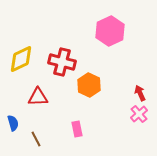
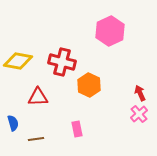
yellow diamond: moved 3 px left, 2 px down; rotated 36 degrees clockwise
brown line: rotated 70 degrees counterclockwise
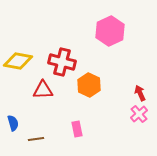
red triangle: moved 5 px right, 7 px up
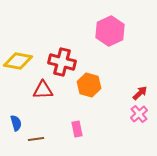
orange hexagon: rotated 10 degrees counterclockwise
red arrow: rotated 70 degrees clockwise
blue semicircle: moved 3 px right
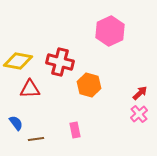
red cross: moved 2 px left
red triangle: moved 13 px left, 1 px up
blue semicircle: rotated 21 degrees counterclockwise
pink rectangle: moved 2 px left, 1 px down
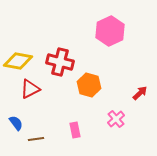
red triangle: rotated 25 degrees counterclockwise
pink cross: moved 23 px left, 5 px down
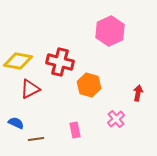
red arrow: moved 2 px left; rotated 35 degrees counterclockwise
blue semicircle: rotated 28 degrees counterclockwise
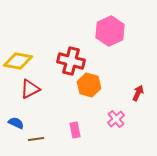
red cross: moved 11 px right, 1 px up
red arrow: rotated 14 degrees clockwise
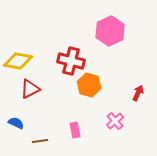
pink cross: moved 1 px left, 2 px down
brown line: moved 4 px right, 2 px down
